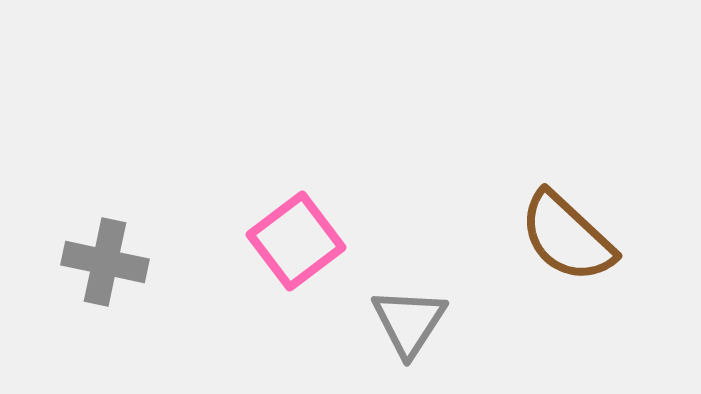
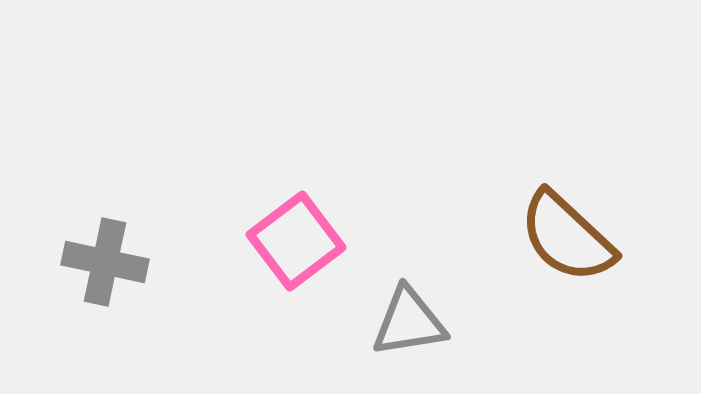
gray triangle: rotated 48 degrees clockwise
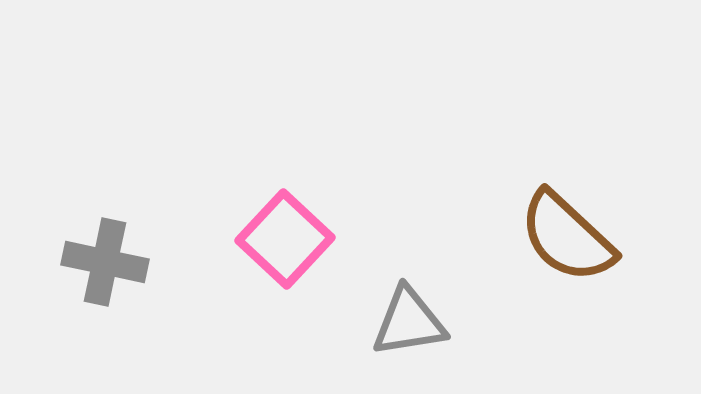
pink square: moved 11 px left, 2 px up; rotated 10 degrees counterclockwise
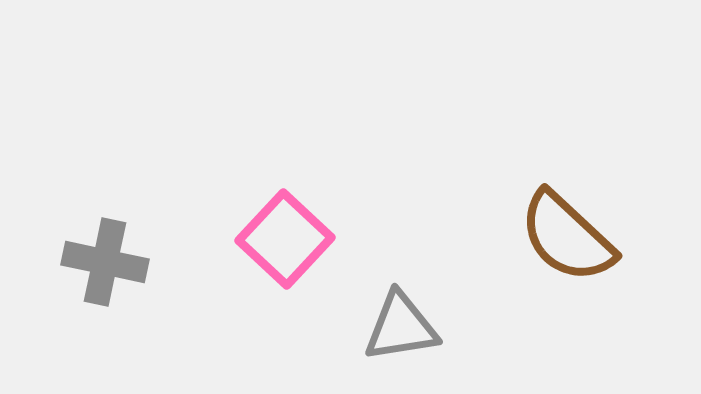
gray triangle: moved 8 px left, 5 px down
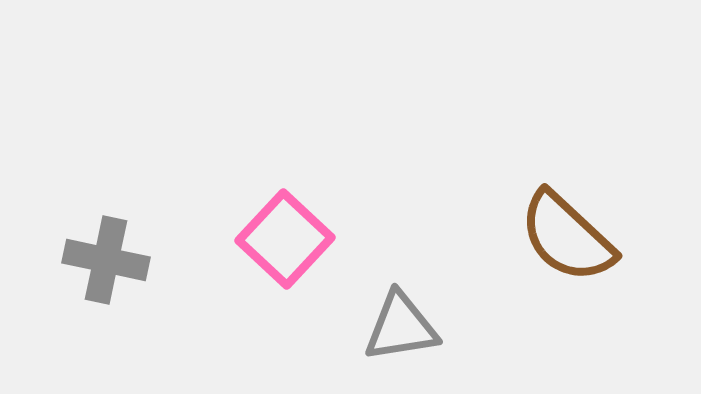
gray cross: moved 1 px right, 2 px up
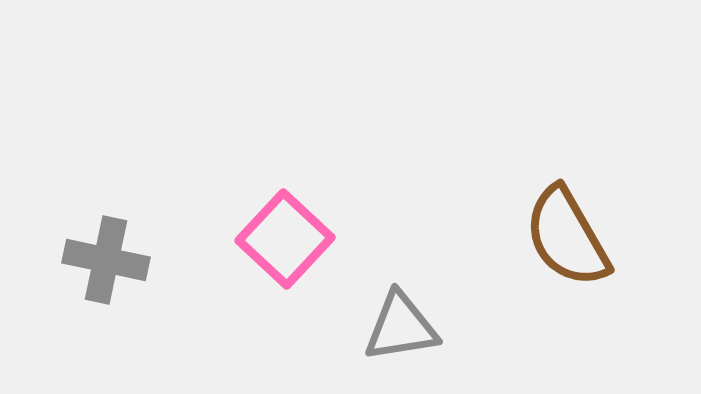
brown semicircle: rotated 17 degrees clockwise
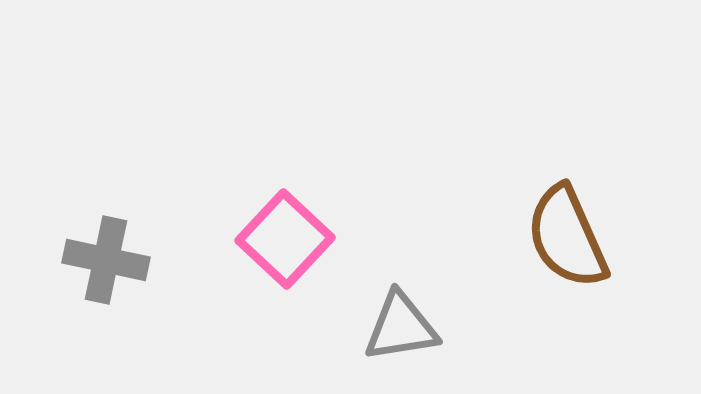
brown semicircle: rotated 6 degrees clockwise
